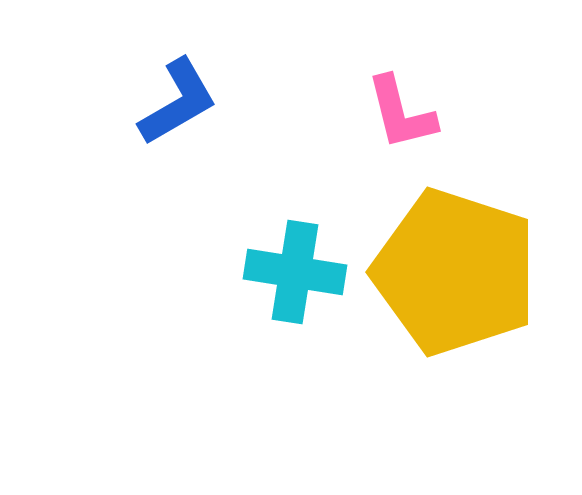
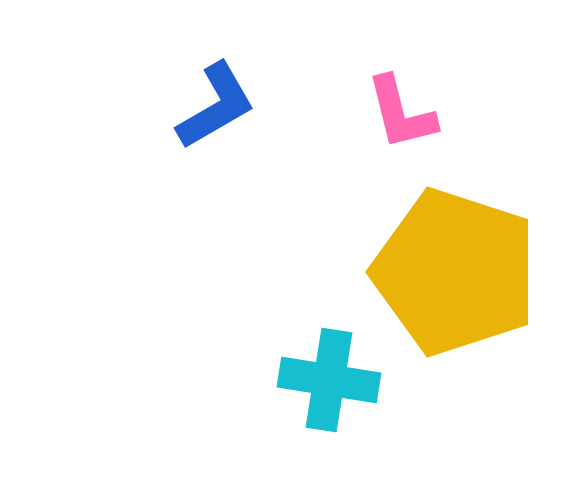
blue L-shape: moved 38 px right, 4 px down
cyan cross: moved 34 px right, 108 px down
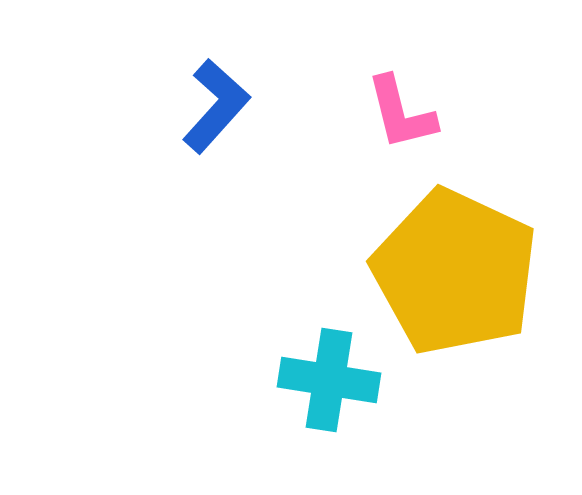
blue L-shape: rotated 18 degrees counterclockwise
yellow pentagon: rotated 7 degrees clockwise
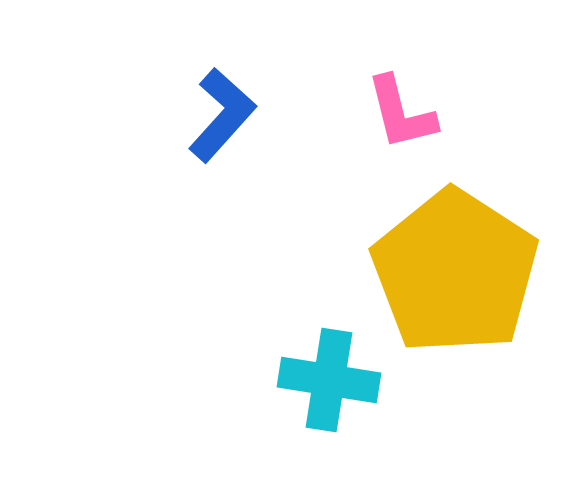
blue L-shape: moved 6 px right, 9 px down
yellow pentagon: rotated 8 degrees clockwise
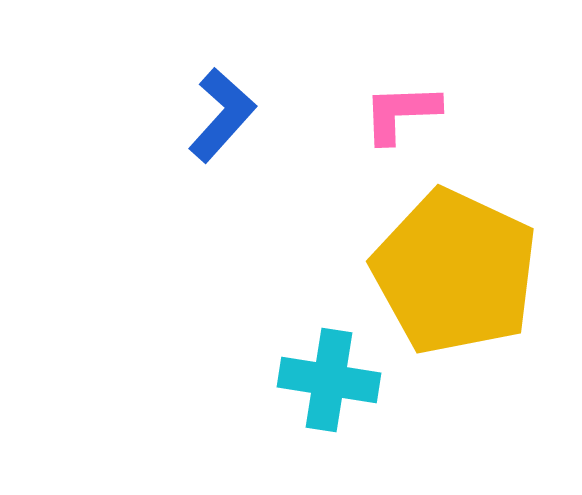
pink L-shape: rotated 102 degrees clockwise
yellow pentagon: rotated 8 degrees counterclockwise
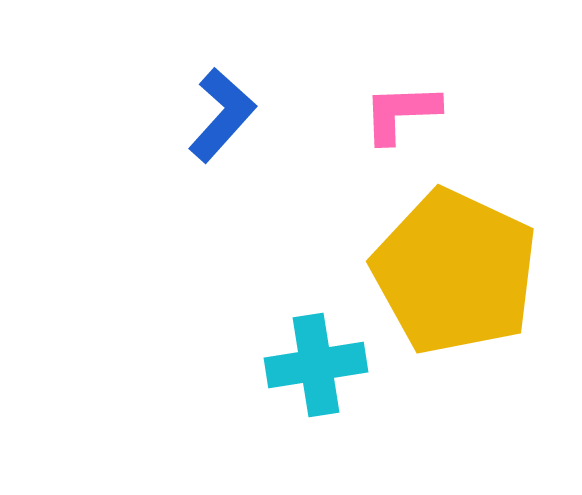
cyan cross: moved 13 px left, 15 px up; rotated 18 degrees counterclockwise
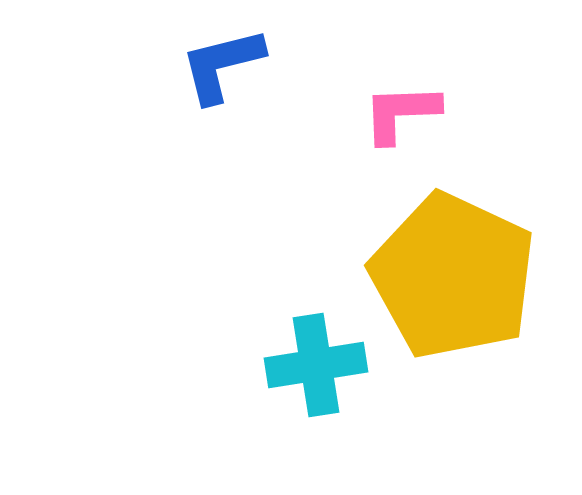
blue L-shape: moved 50 px up; rotated 146 degrees counterclockwise
yellow pentagon: moved 2 px left, 4 px down
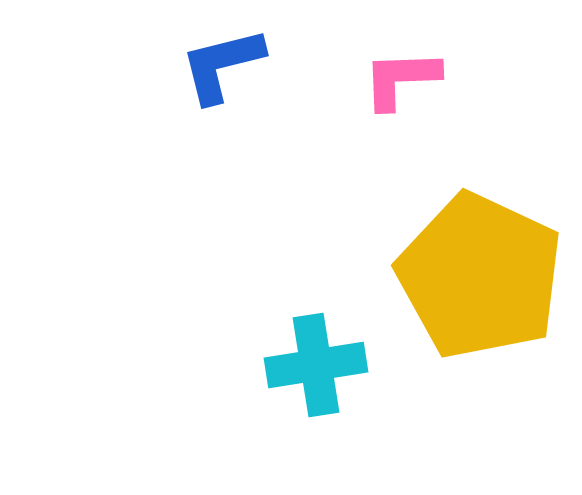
pink L-shape: moved 34 px up
yellow pentagon: moved 27 px right
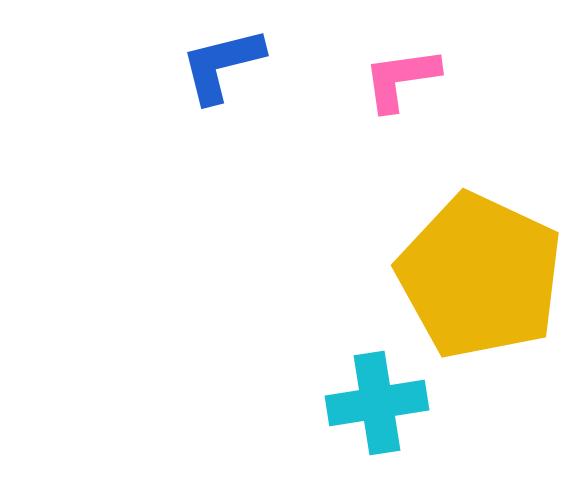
pink L-shape: rotated 6 degrees counterclockwise
cyan cross: moved 61 px right, 38 px down
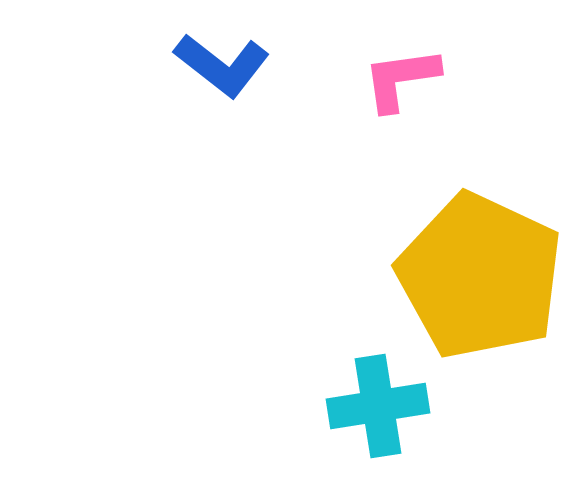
blue L-shape: rotated 128 degrees counterclockwise
cyan cross: moved 1 px right, 3 px down
